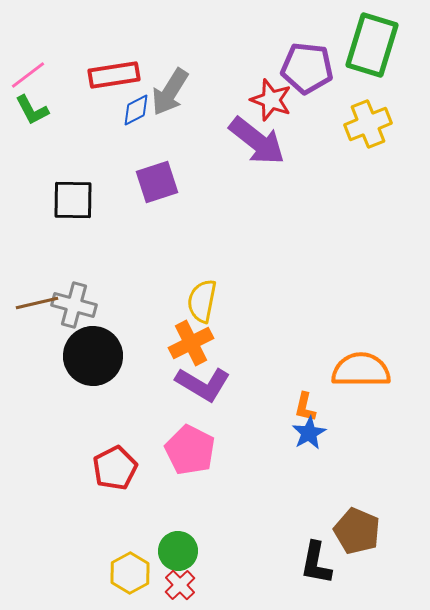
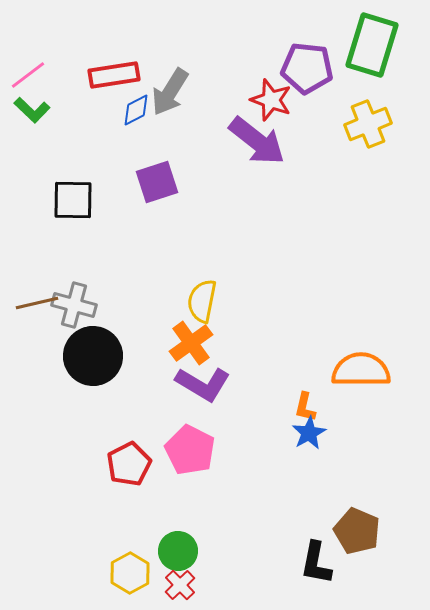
green L-shape: rotated 18 degrees counterclockwise
orange cross: rotated 9 degrees counterclockwise
red pentagon: moved 14 px right, 4 px up
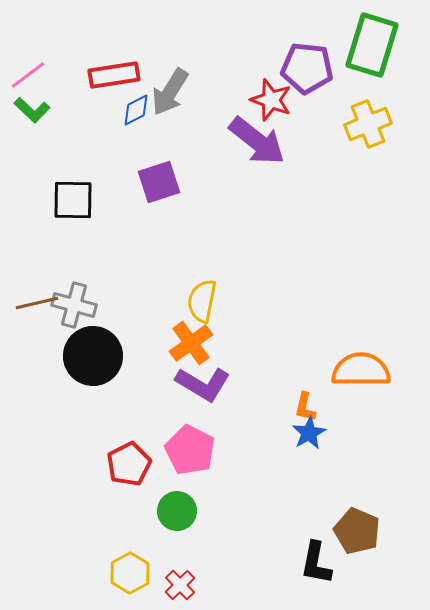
purple square: moved 2 px right
green circle: moved 1 px left, 40 px up
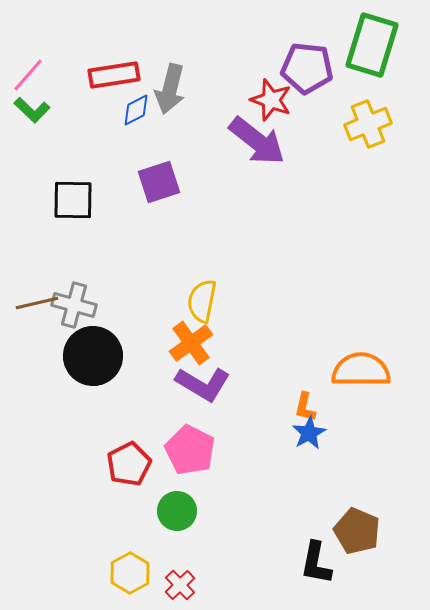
pink line: rotated 12 degrees counterclockwise
gray arrow: moved 3 px up; rotated 18 degrees counterclockwise
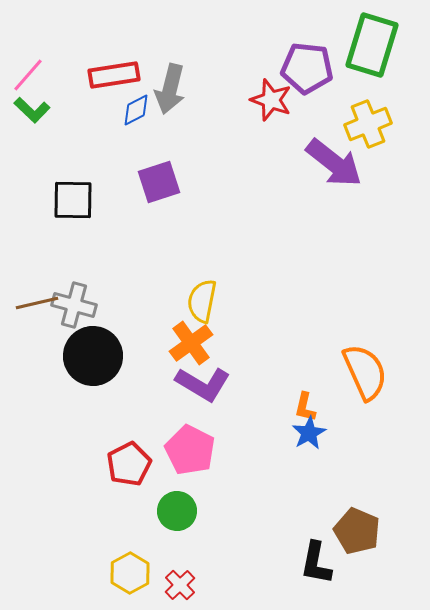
purple arrow: moved 77 px right, 22 px down
orange semicircle: moved 4 px right, 2 px down; rotated 66 degrees clockwise
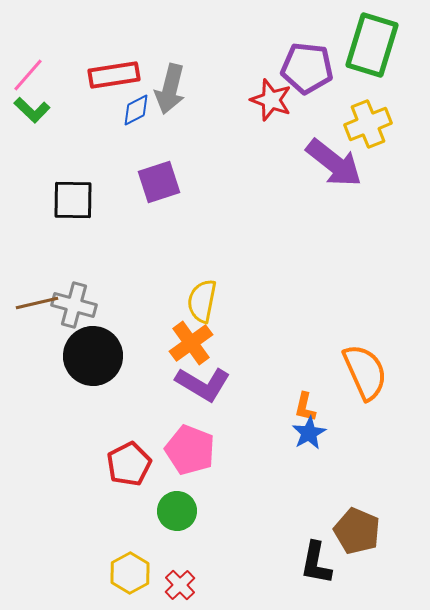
pink pentagon: rotated 6 degrees counterclockwise
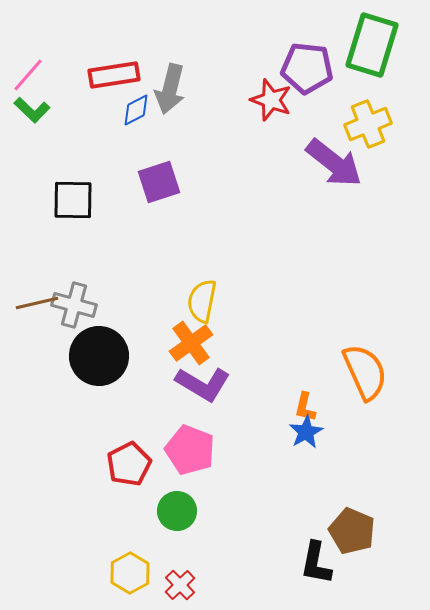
black circle: moved 6 px right
blue star: moved 3 px left, 1 px up
brown pentagon: moved 5 px left
